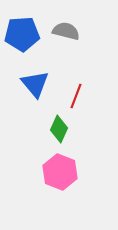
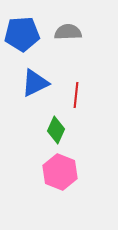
gray semicircle: moved 2 px right, 1 px down; rotated 16 degrees counterclockwise
blue triangle: moved 1 px up; rotated 44 degrees clockwise
red line: moved 1 px up; rotated 15 degrees counterclockwise
green diamond: moved 3 px left, 1 px down
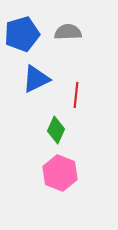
blue pentagon: rotated 12 degrees counterclockwise
blue triangle: moved 1 px right, 4 px up
pink hexagon: moved 1 px down
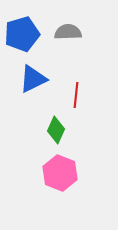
blue triangle: moved 3 px left
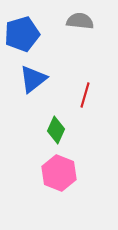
gray semicircle: moved 12 px right, 11 px up; rotated 8 degrees clockwise
blue triangle: rotated 12 degrees counterclockwise
red line: moved 9 px right; rotated 10 degrees clockwise
pink hexagon: moved 1 px left
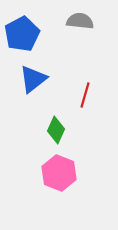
blue pentagon: rotated 12 degrees counterclockwise
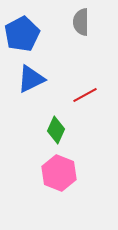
gray semicircle: moved 1 px right, 1 px down; rotated 96 degrees counterclockwise
blue triangle: moved 2 px left; rotated 12 degrees clockwise
red line: rotated 45 degrees clockwise
